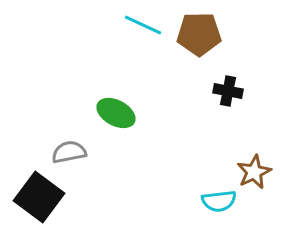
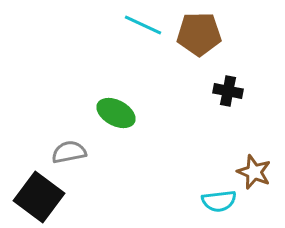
brown star: rotated 24 degrees counterclockwise
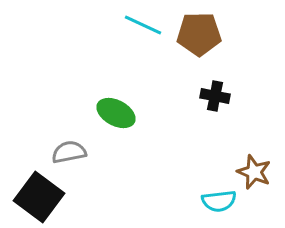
black cross: moved 13 px left, 5 px down
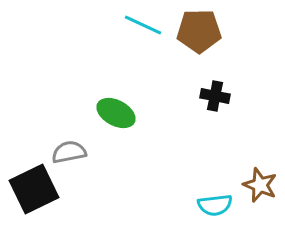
brown pentagon: moved 3 px up
brown star: moved 6 px right, 13 px down
black square: moved 5 px left, 8 px up; rotated 27 degrees clockwise
cyan semicircle: moved 4 px left, 4 px down
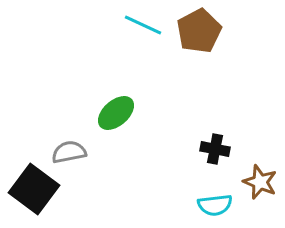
brown pentagon: rotated 27 degrees counterclockwise
black cross: moved 53 px down
green ellipse: rotated 69 degrees counterclockwise
brown star: moved 3 px up
black square: rotated 27 degrees counterclockwise
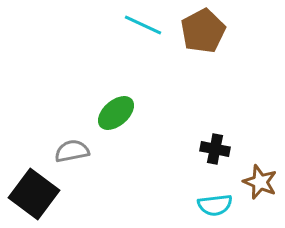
brown pentagon: moved 4 px right
gray semicircle: moved 3 px right, 1 px up
black square: moved 5 px down
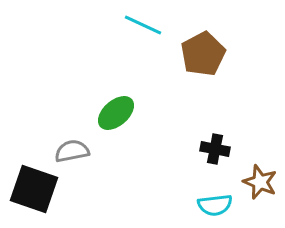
brown pentagon: moved 23 px down
black square: moved 5 px up; rotated 18 degrees counterclockwise
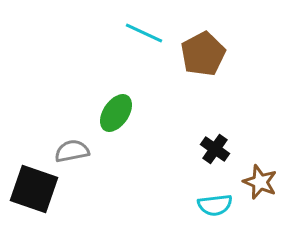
cyan line: moved 1 px right, 8 px down
green ellipse: rotated 15 degrees counterclockwise
black cross: rotated 24 degrees clockwise
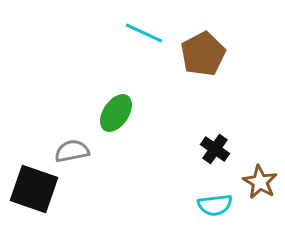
brown star: rotated 8 degrees clockwise
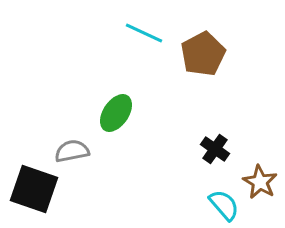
cyan semicircle: moved 9 px right; rotated 124 degrees counterclockwise
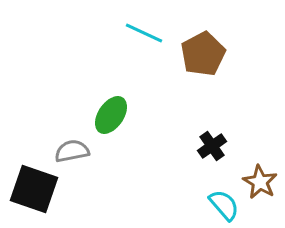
green ellipse: moved 5 px left, 2 px down
black cross: moved 3 px left, 3 px up; rotated 20 degrees clockwise
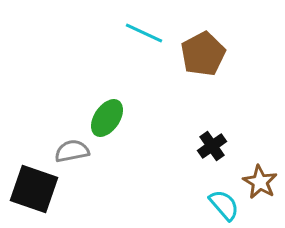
green ellipse: moved 4 px left, 3 px down
